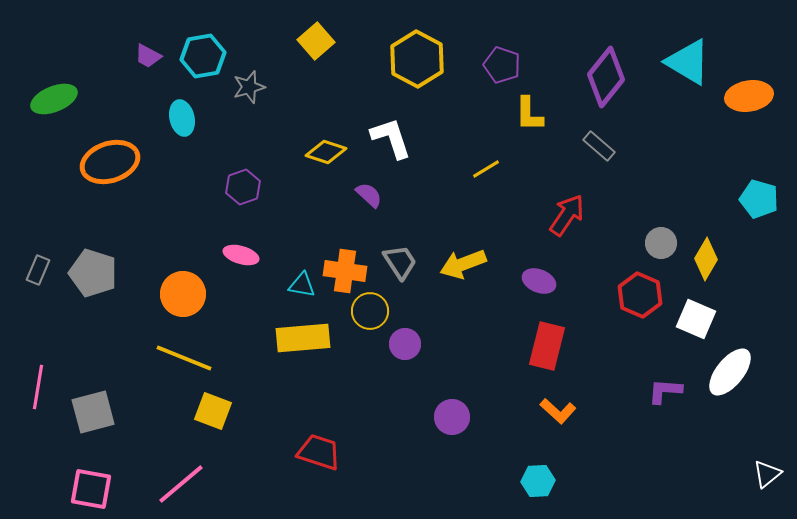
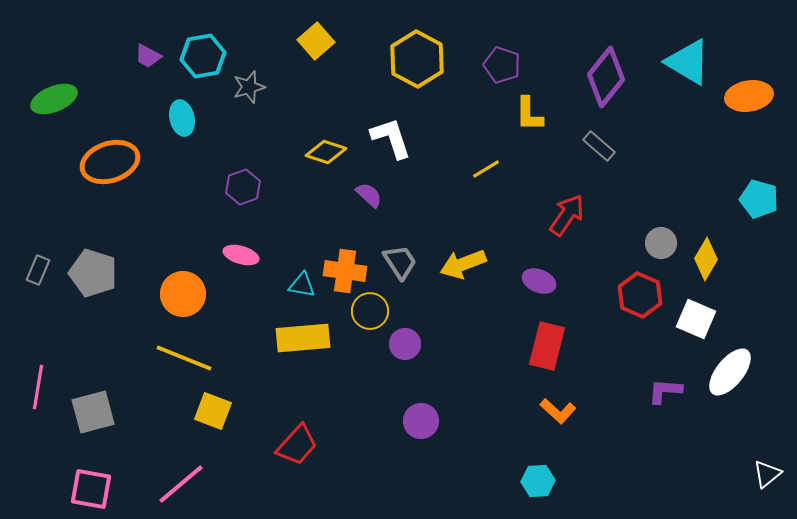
purple circle at (452, 417): moved 31 px left, 4 px down
red trapezoid at (319, 452): moved 22 px left, 7 px up; rotated 114 degrees clockwise
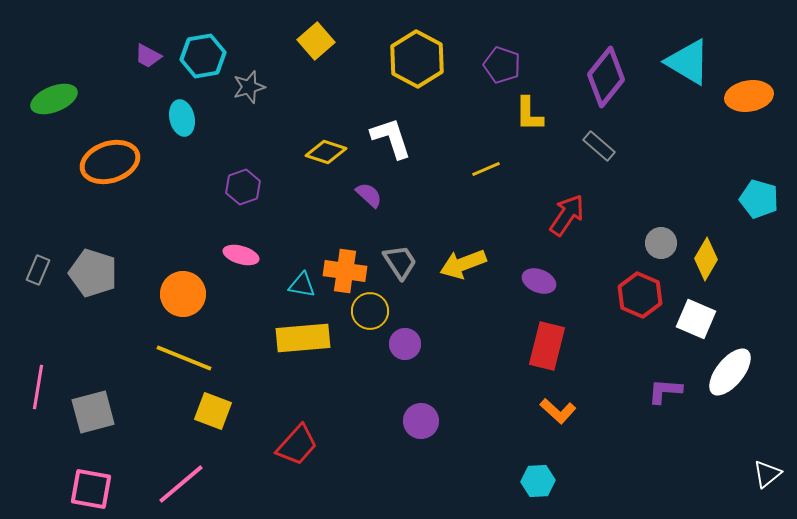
yellow line at (486, 169): rotated 8 degrees clockwise
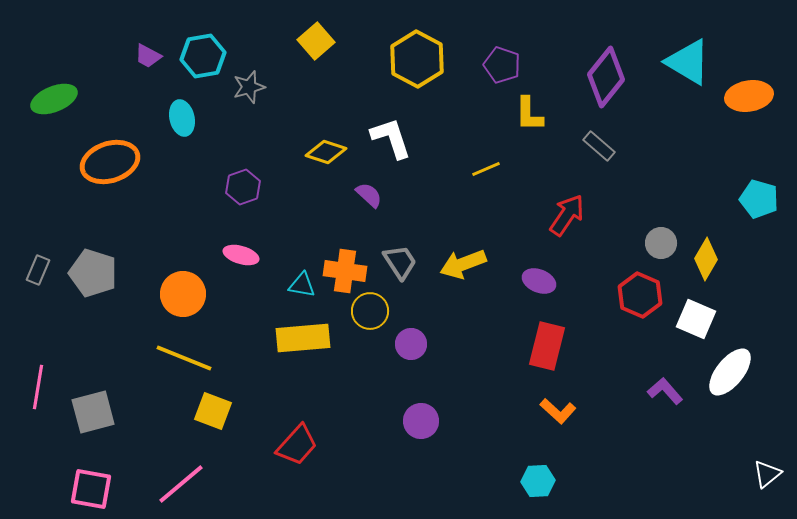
purple circle at (405, 344): moved 6 px right
purple L-shape at (665, 391): rotated 45 degrees clockwise
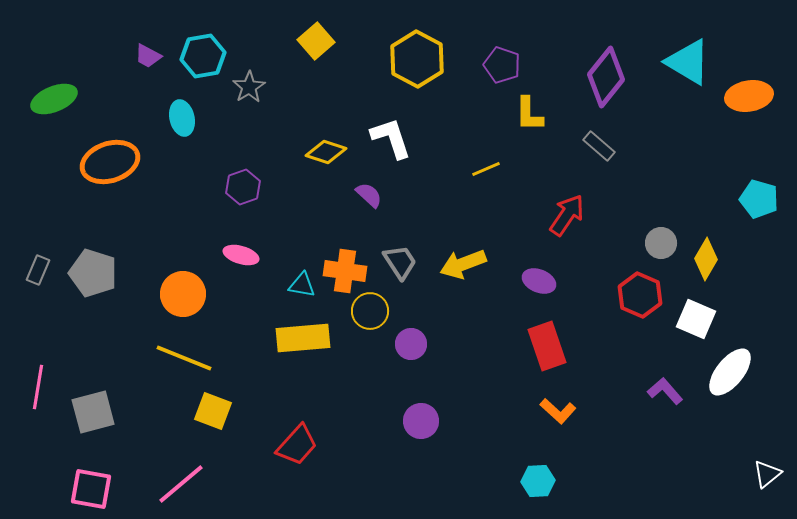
gray star at (249, 87): rotated 16 degrees counterclockwise
red rectangle at (547, 346): rotated 33 degrees counterclockwise
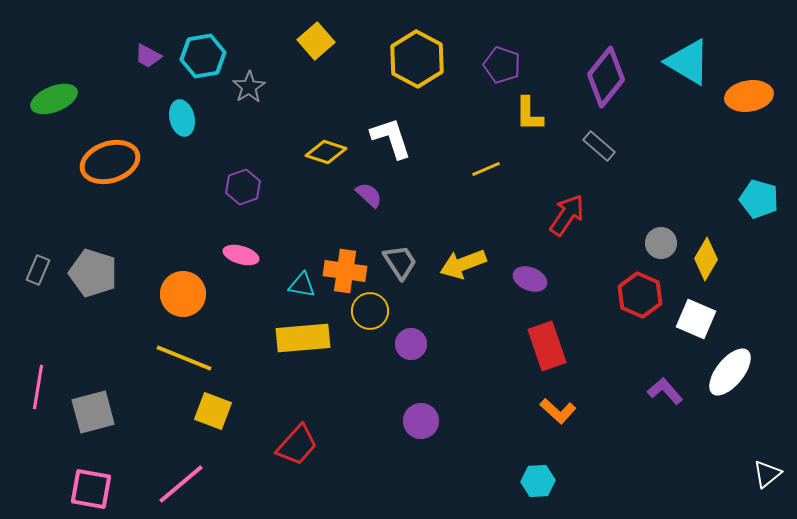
purple ellipse at (539, 281): moved 9 px left, 2 px up
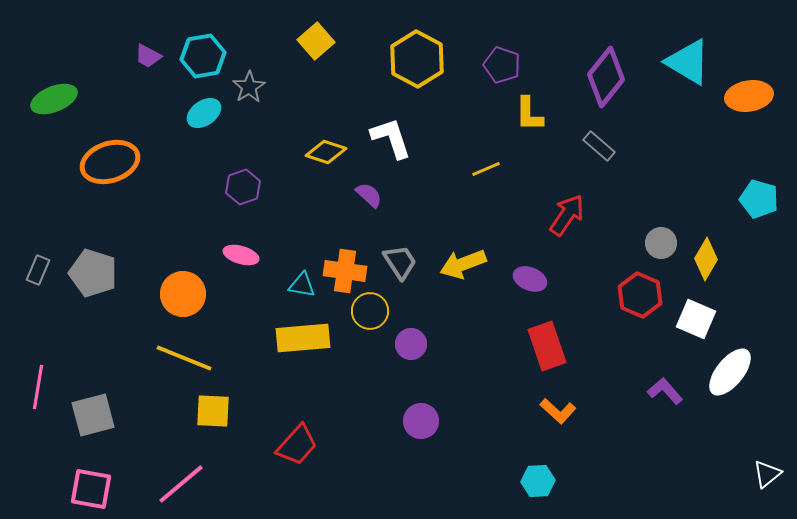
cyan ellipse at (182, 118): moved 22 px right, 5 px up; rotated 68 degrees clockwise
yellow square at (213, 411): rotated 18 degrees counterclockwise
gray square at (93, 412): moved 3 px down
